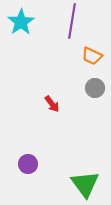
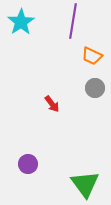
purple line: moved 1 px right
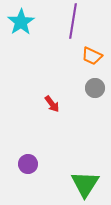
green triangle: rotated 8 degrees clockwise
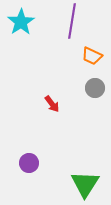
purple line: moved 1 px left
purple circle: moved 1 px right, 1 px up
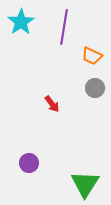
purple line: moved 8 px left, 6 px down
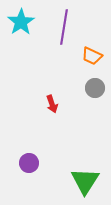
red arrow: rotated 18 degrees clockwise
green triangle: moved 3 px up
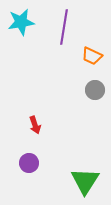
cyan star: rotated 24 degrees clockwise
gray circle: moved 2 px down
red arrow: moved 17 px left, 21 px down
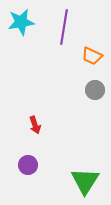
purple circle: moved 1 px left, 2 px down
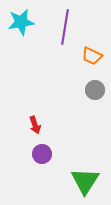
purple line: moved 1 px right
purple circle: moved 14 px right, 11 px up
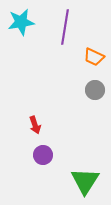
orange trapezoid: moved 2 px right, 1 px down
purple circle: moved 1 px right, 1 px down
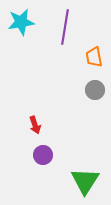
orange trapezoid: rotated 55 degrees clockwise
